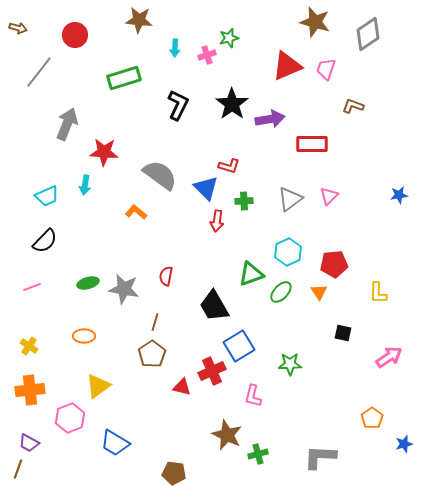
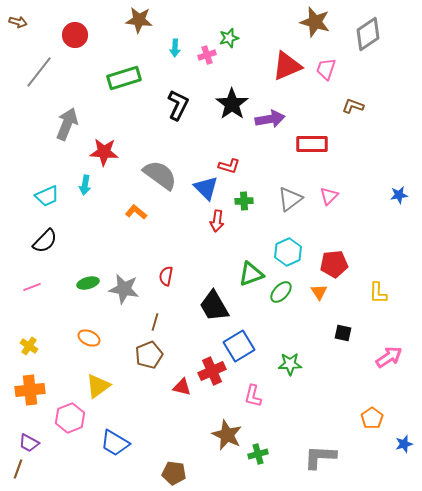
brown arrow at (18, 28): moved 6 px up
orange ellipse at (84, 336): moved 5 px right, 2 px down; rotated 25 degrees clockwise
brown pentagon at (152, 354): moved 3 px left, 1 px down; rotated 12 degrees clockwise
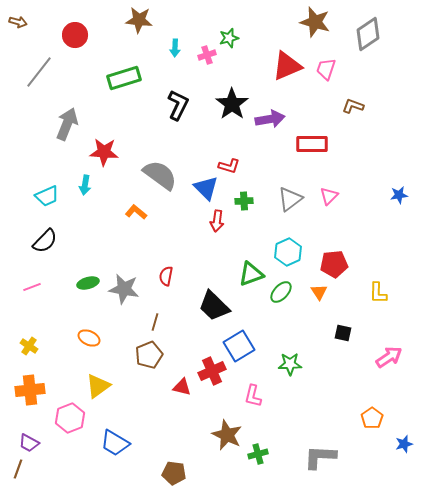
black trapezoid at (214, 306): rotated 16 degrees counterclockwise
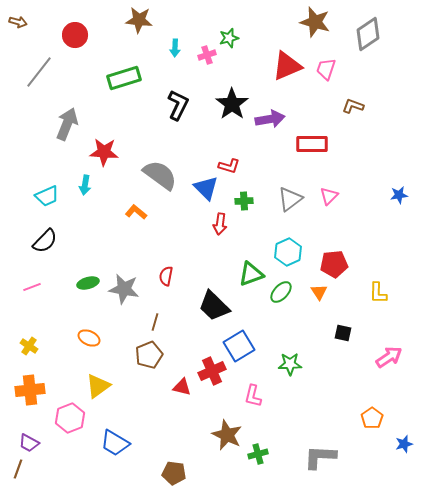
red arrow at (217, 221): moved 3 px right, 3 px down
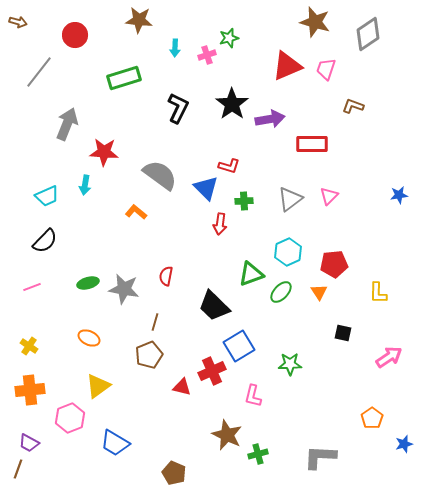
black L-shape at (178, 105): moved 3 px down
brown pentagon at (174, 473): rotated 15 degrees clockwise
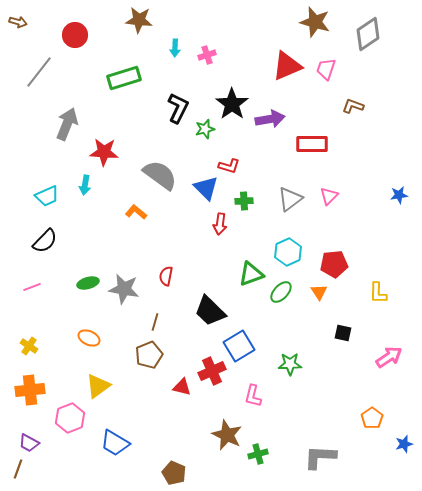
green star at (229, 38): moved 24 px left, 91 px down
black trapezoid at (214, 306): moved 4 px left, 5 px down
